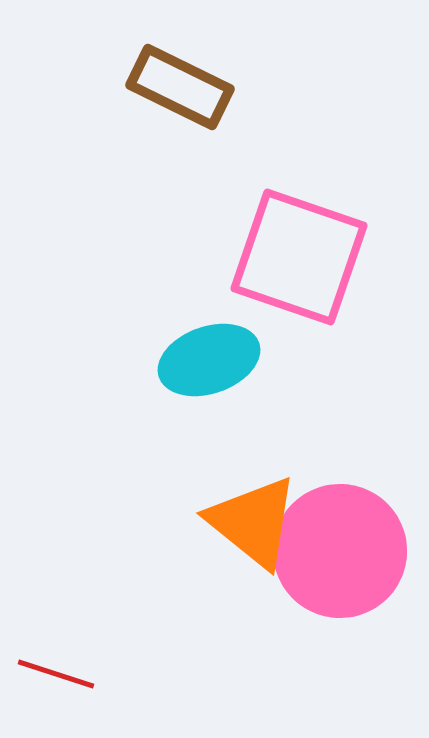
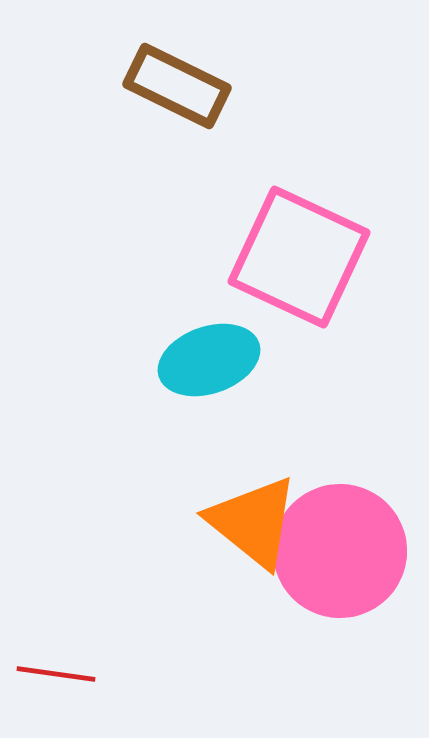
brown rectangle: moved 3 px left, 1 px up
pink square: rotated 6 degrees clockwise
red line: rotated 10 degrees counterclockwise
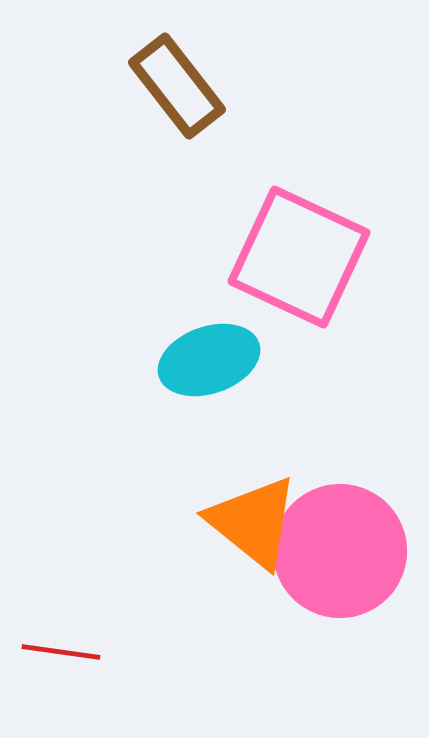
brown rectangle: rotated 26 degrees clockwise
red line: moved 5 px right, 22 px up
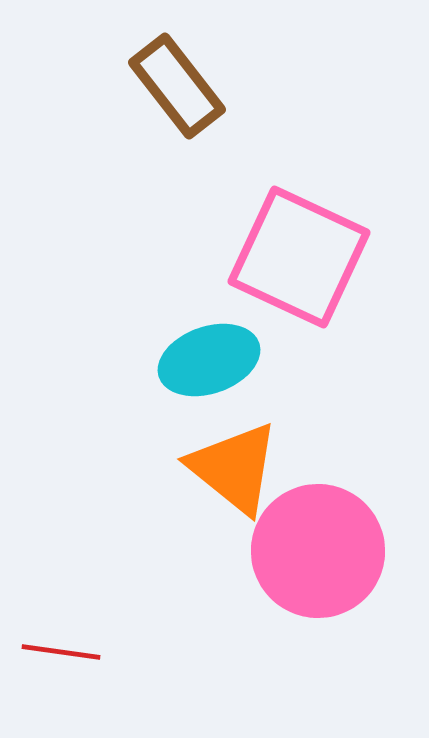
orange triangle: moved 19 px left, 54 px up
pink circle: moved 22 px left
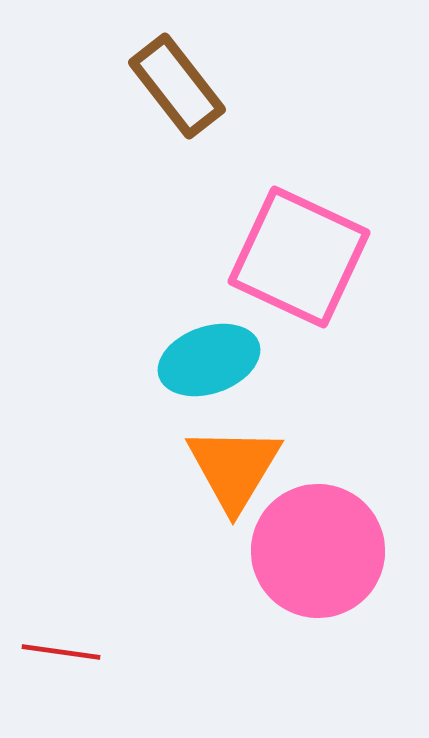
orange triangle: rotated 22 degrees clockwise
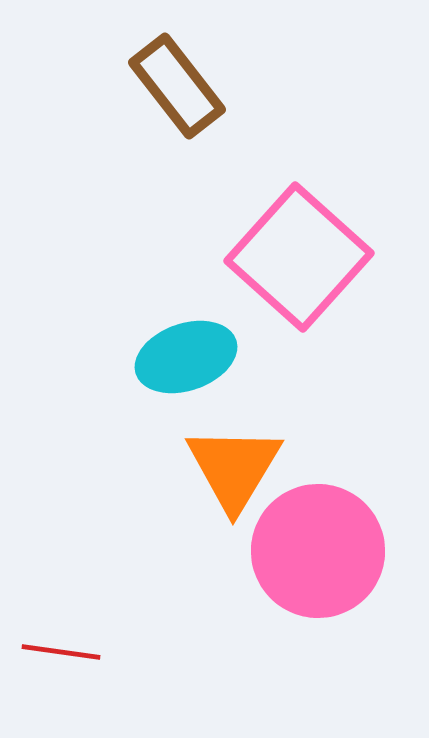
pink square: rotated 17 degrees clockwise
cyan ellipse: moved 23 px left, 3 px up
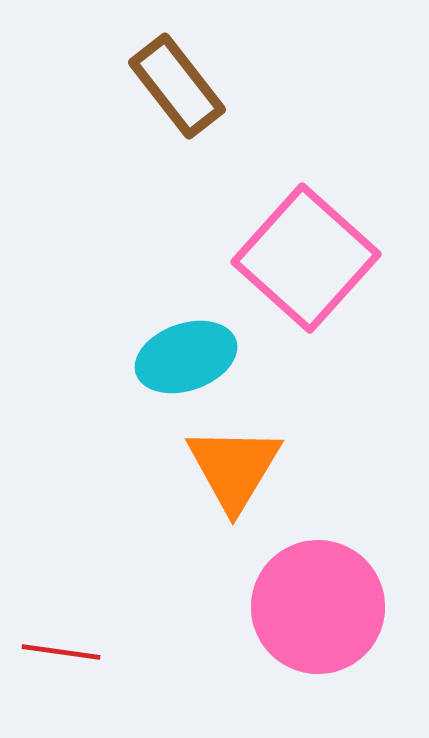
pink square: moved 7 px right, 1 px down
pink circle: moved 56 px down
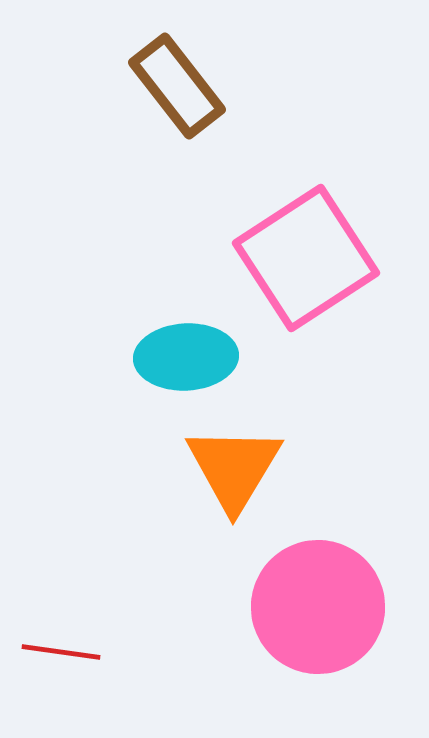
pink square: rotated 15 degrees clockwise
cyan ellipse: rotated 16 degrees clockwise
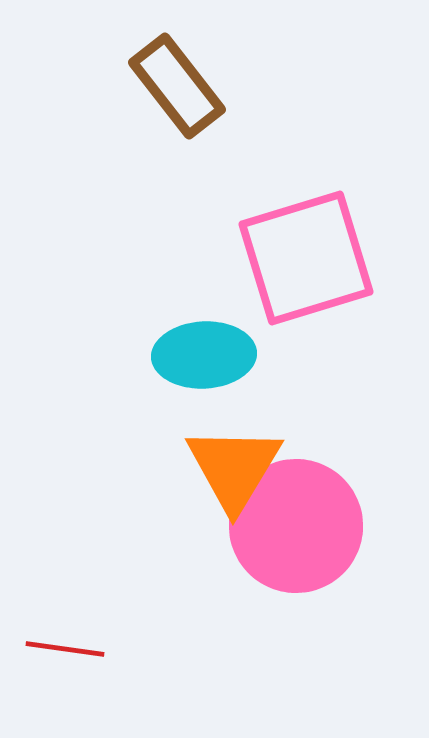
pink square: rotated 16 degrees clockwise
cyan ellipse: moved 18 px right, 2 px up
pink circle: moved 22 px left, 81 px up
red line: moved 4 px right, 3 px up
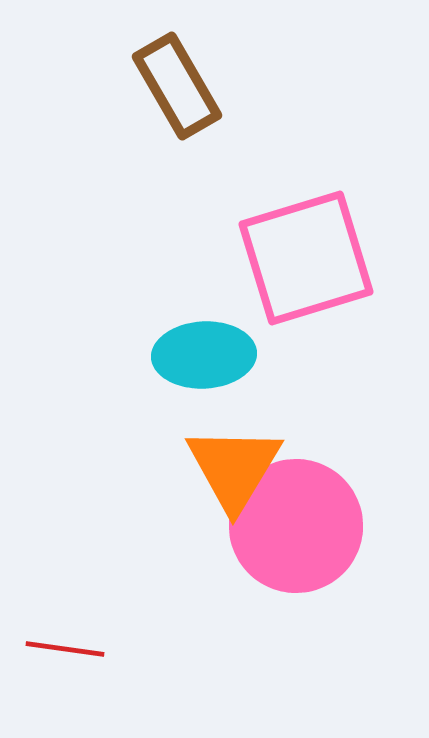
brown rectangle: rotated 8 degrees clockwise
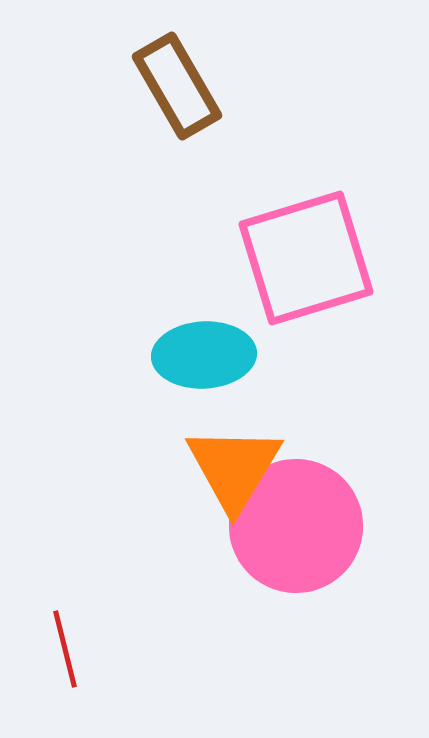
red line: rotated 68 degrees clockwise
